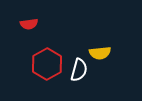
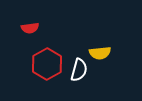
red semicircle: moved 1 px right, 4 px down
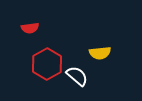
white semicircle: moved 2 px left, 6 px down; rotated 65 degrees counterclockwise
